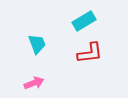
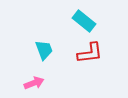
cyan rectangle: rotated 70 degrees clockwise
cyan trapezoid: moved 7 px right, 6 px down
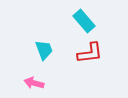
cyan rectangle: rotated 10 degrees clockwise
pink arrow: rotated 144 degrees counterclockwise
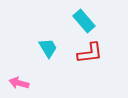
cyan trapezoid: moved 4 px right, 2 px up; rotated 10 degrees counterclockwise
pink arrow: moved 15 px left
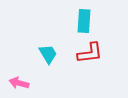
cyan rectangle: rotated 45 degrees clockwise
cyan trapezoid: moved 6 px down
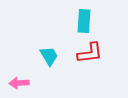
cyan trapezoid: moved 1 px right, 2 px down
pink arrow: rotated 18 degrees counterclockwise
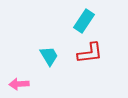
cyan rectangle: rotated 30 degrees clockwise
pink arrow: moved 1 px down
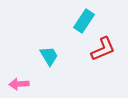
red L-shape: moved 13 px right, 4 px up; rotated 16 degrees counterclockwise
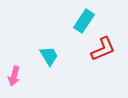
pink arrow: moved 5 px left, 8 px up; rotated 72 degrees counterclockwise
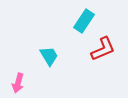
pink arrow: moved 4 px right, 7 px down
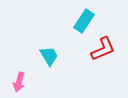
pink arrow: moved 1 px right, 1 px up
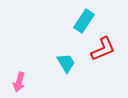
cyan trapezoid: moved 17 px right, 7 px down
